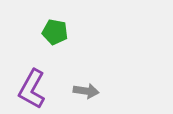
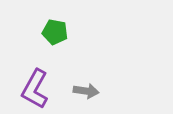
purple L-shape: moved 3 px right
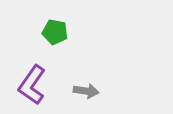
purple L-shape: moved 3 px left, 4 px up; rotated 6 degrees clockwise
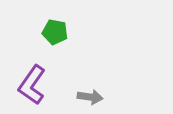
gray arrow: moved 4 px right, 6 px down
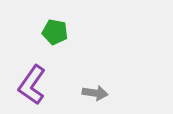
gray arrow: moved 5 px right, 4 px up
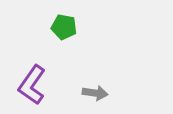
green pentagon: moved 9 px right, 5 px up
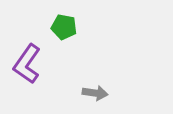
purple L-shape: moved 5 px left, 21 px up
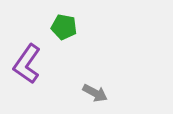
gray arrow: rotated 20 degrees clockwise
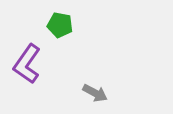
green pentagon: moved 4 px left, 2 px up
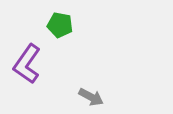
gray arrow: moved 4 px left, 4 px down
